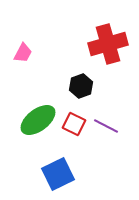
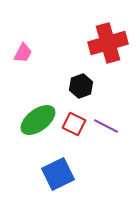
red cross: moved 1 px up
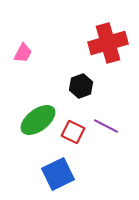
red square: moved 1 px left, 8 px down
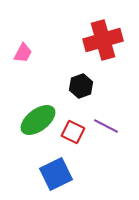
red cross: moved 5 px left, 3 px up
blue square: moved 2 px left
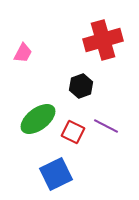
green ellipse: moved 1 px up
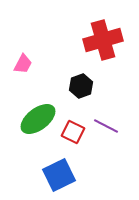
pink trapezoid: moved 11 px down
blue square: moved 3 px right, 1 px down
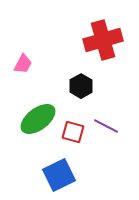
black hexagon: rotated 10 degrees counterclockwise
red square: rotated 10 degrees counterclockwise
